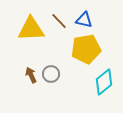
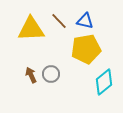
blue triangle: moved 1 px right, 1 px down
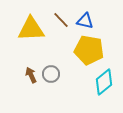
brown line: moved 2 px right, 1 px up
yellow pentagon: moved 3 px right, 1 px down; rotated 20 degrees clockwise
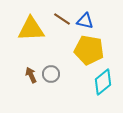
brown line: moved 1 px right, 1 px up; rotated 12 degrees counterclockwise
cyan diamond: moved 1 px left
